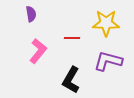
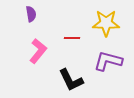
black L-shape: rotated 56 degrees counterclockwise
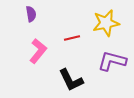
yellow star: rotated 12 degrees counterclockwise
red line: rotated 14 degrees counterclockwise
purple L-shape: moved 4 px right
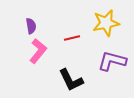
purple semicircle: moved 12 px down
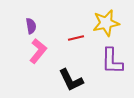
red line: moved 4 px right
purple L-shape: rotated 104 degrees counterclockwise
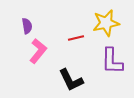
purple semicircle: moved 4 px left
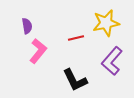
purple L-shape: rotated 40 degrees clockwise
black L-shape: moved 4 px right
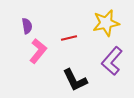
red line: moved 7 px left
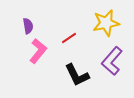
purple semicircle: moved 1 px right
red line: rotated 21 degrees counterclockwise
black L-shape: moved 2 px right, 5 px up
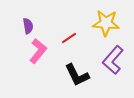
yellow star: rotated 16 degrees clockwise
purple L-shape: moved 1 px right, 1 px up
